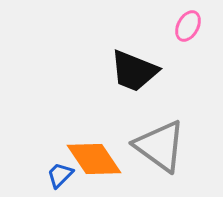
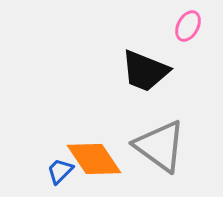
black trapezoid: moved 11 px right
blue trapezoid: moved 4 px up
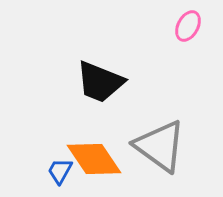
black trapezoid: moved 45 px left, 11 px down
blue trapezoid: rotated 16 degrees counterclockwise
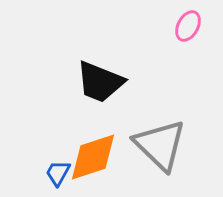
gray triangle: moved 1 px up; rotated 8 degrees clockwise
orange diamond: moved 1 px left, 2 px up; rotated 74 degrees counterclockwise
blue trapezoid: moved 2 px left, 2 px down
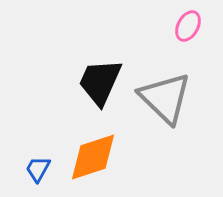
black trapezoid: rotated 92 degrees clockwise
gray triangle: moved 5 px right, 47 px up
blue trapezoid: moved 20 px left, 4 px up
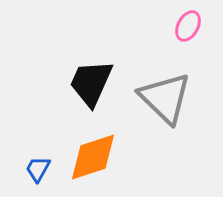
black trapezoid: moved 9 px left, 1 px down
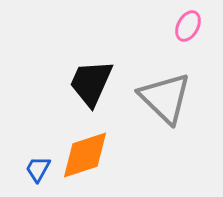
orange diamond: moved 8 px left, 2 px up
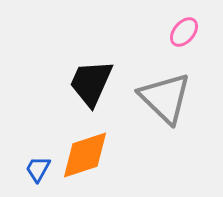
pink ellipse: moved 4 px left, 6 px down; rotated 12 degrees clockwise
